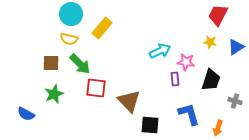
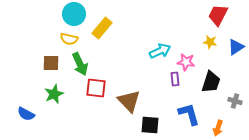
cyan circle: moved 3 px right
green arrow: rotated 20 degrees clockwise
black trapezoid: moved 2 px down
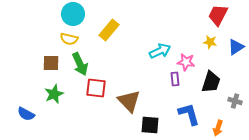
cyan circle: moved 1 px left
yellow rectangle: moved 7 px right, 2 px down
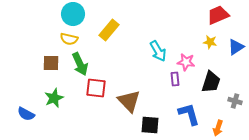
red trapezoid: rotated 40 degrees clockwise
cyan arrow: moved 2 px left; rotated 85 degrees clockwise
green star: moved 4 px down
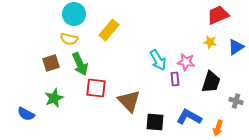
cyan circle: moved 1 px right
cyan arrow: moved 9 px down
brown square: rotated 18 degrees counterclockwise
gray cross: moved 1 px right
blue L-shape: moved 3 px down; rotated 45 degrees counterclockwise
black square: moved 5 px right, 3 px up
